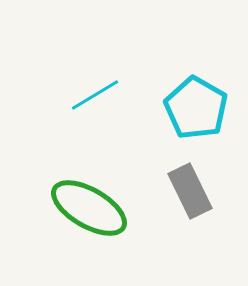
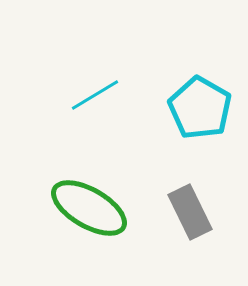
cyan pentagon: moved 4 px right
gray rectangle: moved 21 px down
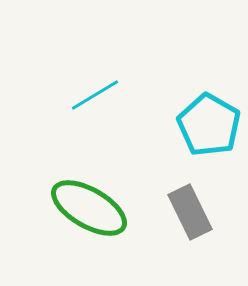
cyan pentagon: moved 9 px right, 17 px down
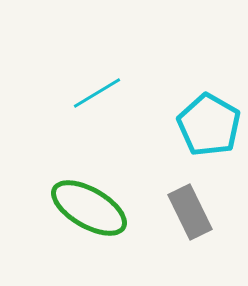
cyan line: moved 2 px right, 2 px up
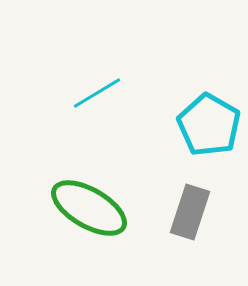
gray rectangle: rotated 44 degrees clockwise
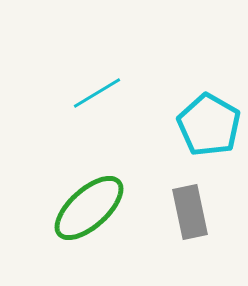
green ellipse: rotated 72 degrees counterclockwise
gray rectangle: rotated 30 degrees counterclockwise
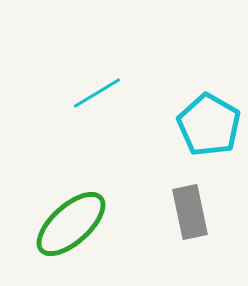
green ellipse: moved 18 px left, 16 px down
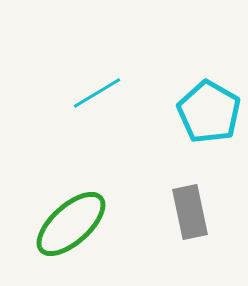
cyan pentagon: moved 13 px up
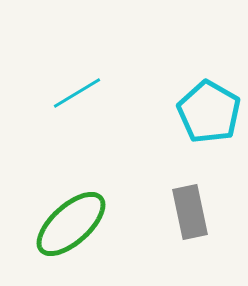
cyan line: moved 20 px left
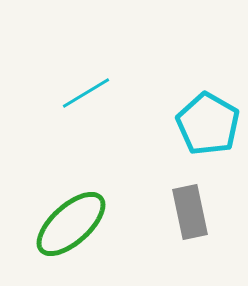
cyan line: moved 9 px right
cyan pentagon: moved 1 px left, 12 px down
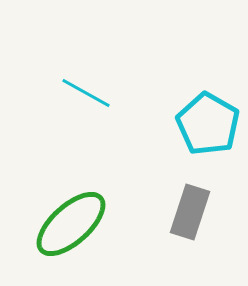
cyan line: rotated 60 degrees clockwise
gray rectangle: rotated 30 degrees clockwise
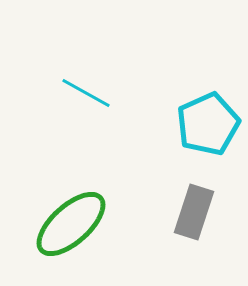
cyan pentagon: rotated 18 degrees clockwise
gray rectangle: moved 4 px right
